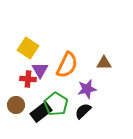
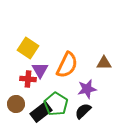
brown circle: moved 1 px up
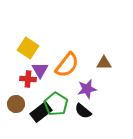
orange semicircle: rotated 12 degrees clockwise
black semicircle: rotated 96 degrees counterclockwise
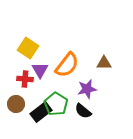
red cross: moved 3 px left
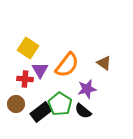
brown triangle: rotated 35 degrees clockwise
green pentagon: moved 4 px right
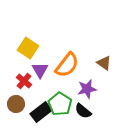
red cross: moved 1 px left, 2 px down; rotated 35 degrees clockwise
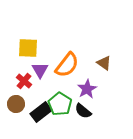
yellow square: rotated 30 degrees counterclockwise
purple star: rotated 18 degrees counterclockwise
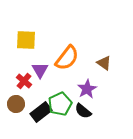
yellow square: moved 2 px left, 8 px up
orange semicircle: moved 7 px up
green pentagon: rotated 15 degrees clockwise
